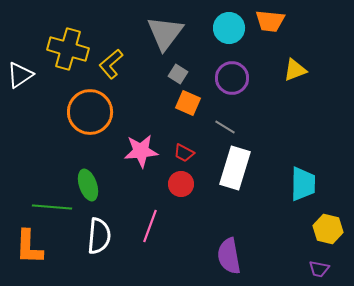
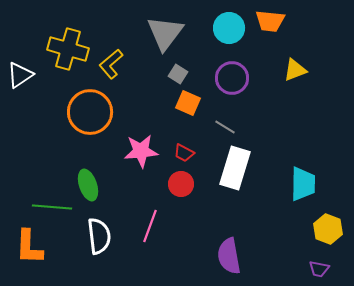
yellow hexagon: rotated 8 degrees clockwise
white semicircle: rotated 12 degrees counterclockwise
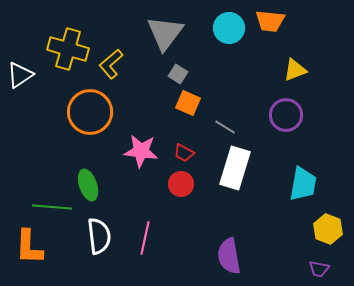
purple circle: moved 54 px right, 37 px down
pink star: rotated 12 degrees clockwise
cyan trapezoid: rotated 9 degrees clockwise
pink line: moved 5 px left, 12 px down; rotated 8 degrees counterclockwise
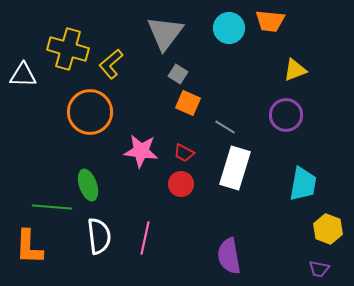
white triangle: moved 3 px right; rotated 36 degrees clockwise
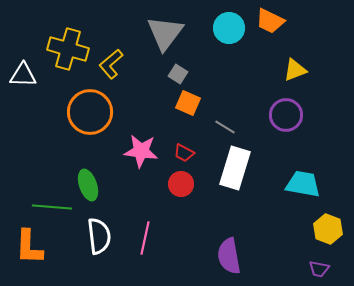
orange trapezoid: rotated 20 degrees clockwise
cyan trapezoid: rotated 90 degrees counterclockwise
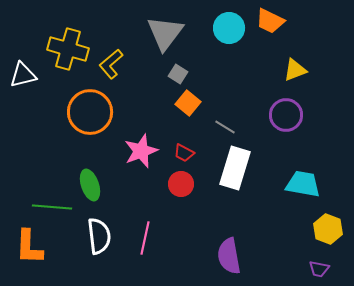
white triangle: rotated 16 degrees counterclockwise
orange square: rotated 15 degrees clockwise
pink star: rotated 28 degrees counterclockwise
green ellipse: moved 2 px right
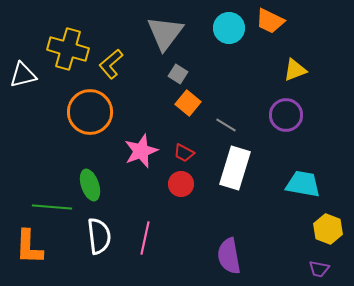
gray line: moved 1 px right, 2 px up
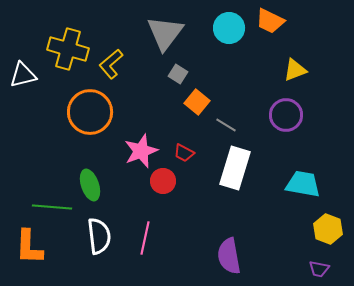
orange square: moved 9 px right, 1 px up
red circle: moved 18 px left, 3 px up
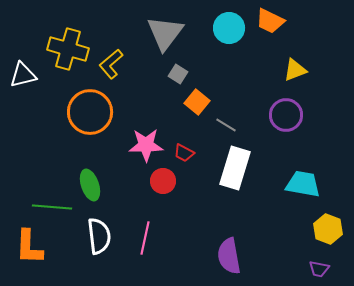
pink star: moved 5 px right, 6 px up; rotated 20 degrees clockwise
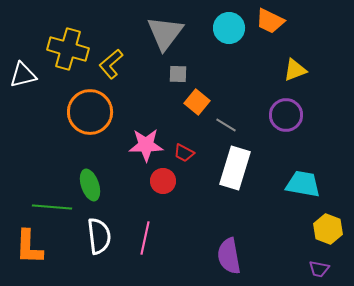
gray square: rotated 30 degrees counterclockwise
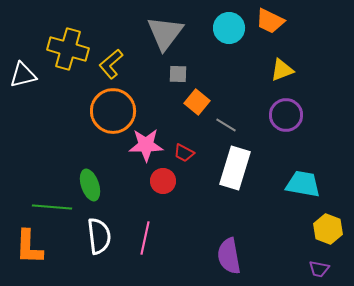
yellow triangle: moved 13 px left
orange circle: moved 23 px right, 1 px up
